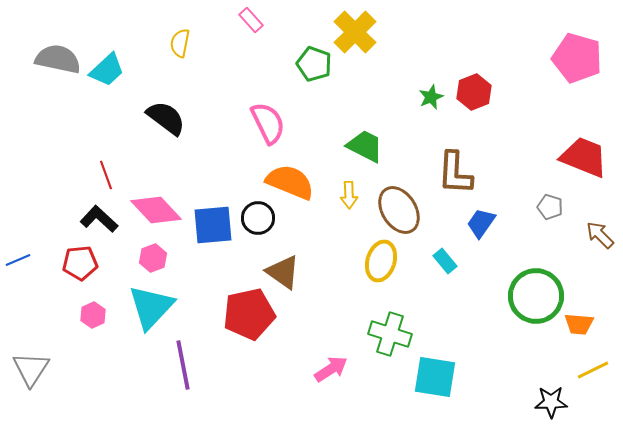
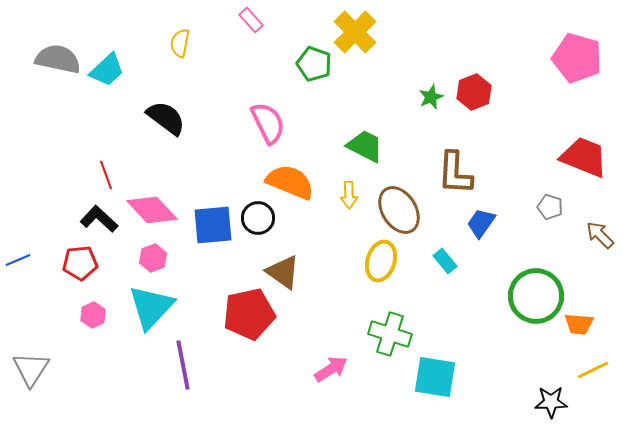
pink diamond at (156, 210): moved 4 px left
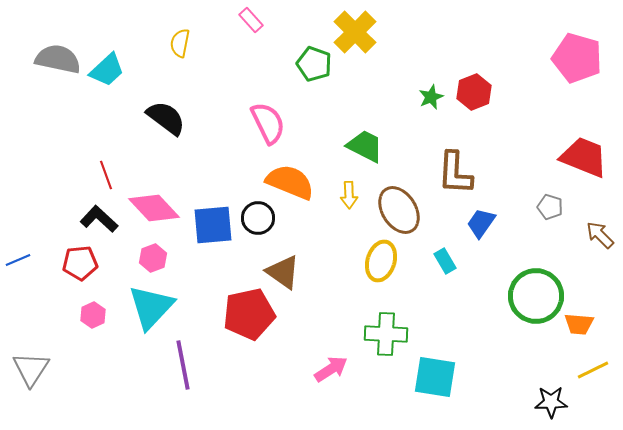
pink diamond at (152, 210): moved 2 px right, 2 px up
cyan rectangle at (445, 261): rotated 10 degrees clockwise
green cross at (390, 334): moved 4 px left; rotated 15 degrees counterclockwise
